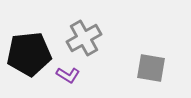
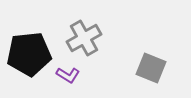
gray square: rotated 12 degrees clockwise
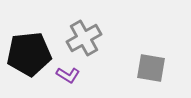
gray square: rotated 12 degrees counterclockwise
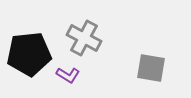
gray cross: rotated 32 degrees counterclockwise
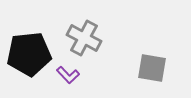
gray square: moved 1 px right
purple L-shape: rotated 15 degrees clockwise
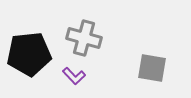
gray cross: rotated 12 degrees counterclockwise
purple L-shape: moved 6 px right, 1 px down
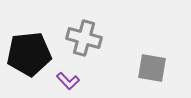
purple L-shape: moved 6 px left, 5 px down
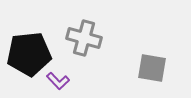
purple L-shape: moved 10 px left
